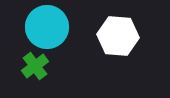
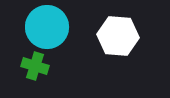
green cross: rotated 36 degrees counterclockwise
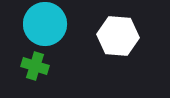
cyan circle: moved 2 px left, 3 px up
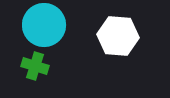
cyan circle: moved 1 px left, 1 px down
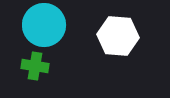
green cross: rotated 8 degrees counterclockwise
